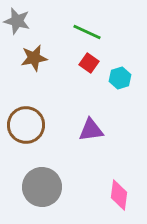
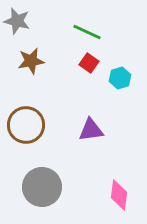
brown star: moved 3 px left, 3 px down
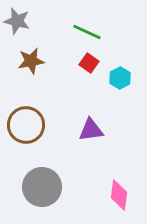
cyan hexagon: rotated 10 degrees counterclockwise
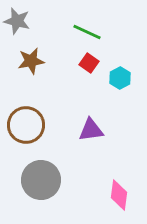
gray circle: moved 1 px left, 7 px up
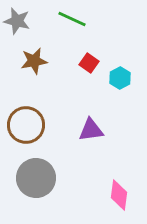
green line: moved 15 px left, 13 px up
brown star: moved 3 px right
gray circle: moved 5 px left, 2 px up
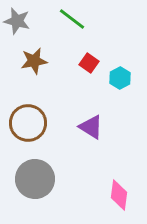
green line: rotated 12 degrees clockwise
brown circle: moved 2 px right, 2 px up
purple triangle: moved 3 px up; rotated 40 degrees clockwise
gray circle: moved 1 px left, 1 px down
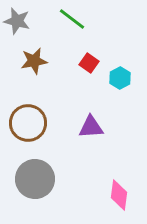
purple triangle: rotated 36 degrees counterclockwise
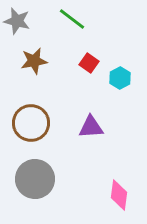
brown circle: moved 3 px right
